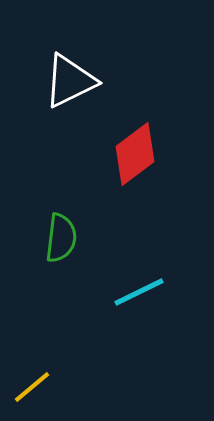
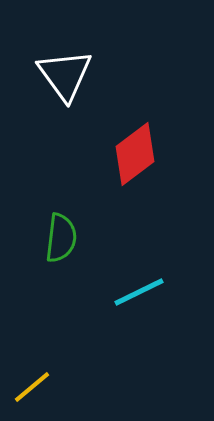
white triangle: moved 5 px left, 6 px up; rotated 40 degrees counterclockwise
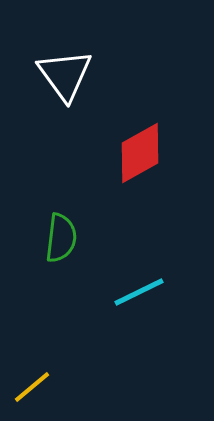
red diamond: moved 5 px right, 1 px up; rotated 8 degrees clockwise
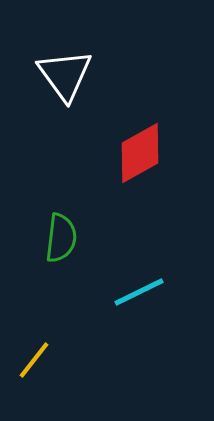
yellow line: moved 2 px right, 27 px up; rotated 12 degrees counterclockwise
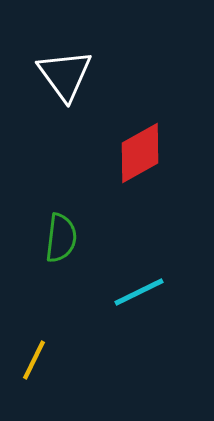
yellow line: rotated 12 degrees counterclockwise
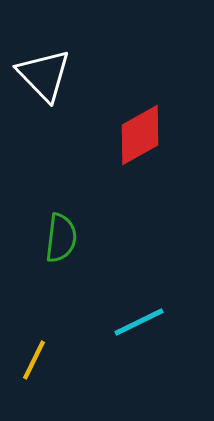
white triangle: moved 21 px left; rotated 8 degrees counterclockwise
red diamond: moved 18 px up
cyan line: moved 30 px down
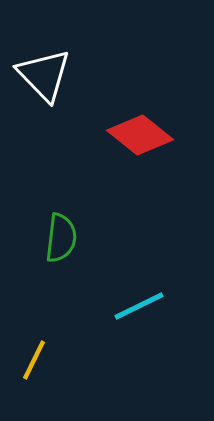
red diamond: rotated 68 degrees clockwise
cyan line: moved 16 px up
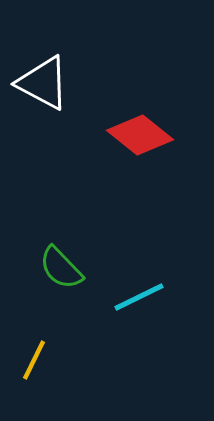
white triangle: moved 1 px left, 8 px down; rotated 18 degrees counterclockwise
green semicircle: moved 30 px down; rotated 129 degrees clockwise
cyan line: moved 9 px up
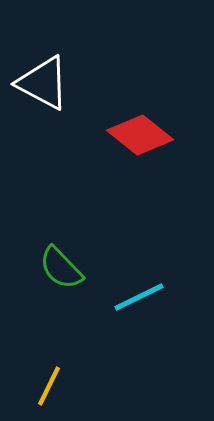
yellow line: moved 15 px right, 26 px down
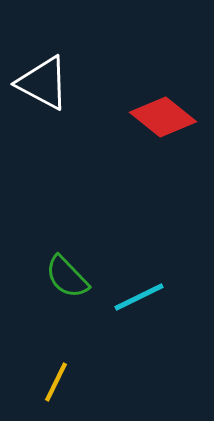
red diamond: moved 23 px right, 18 px up
green semicircle: moved 6 px right, 9 px down
yellow line: moved 7 px right, 4 px up
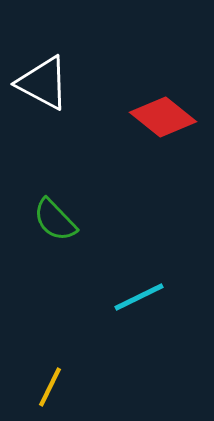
green semicircle: moved 12 px left, 57 px up
yellow line: moved 6 px left, 5 px down
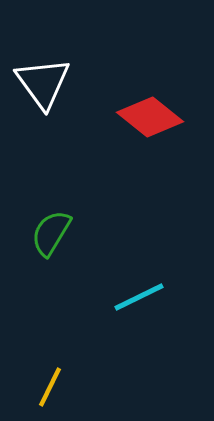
white triangle: rotated 26 degrees clockwise
red diamond: moved 13 px left
green semicircle: moved 4 px left, 13 px down; rotated 75 degrees clockwise
